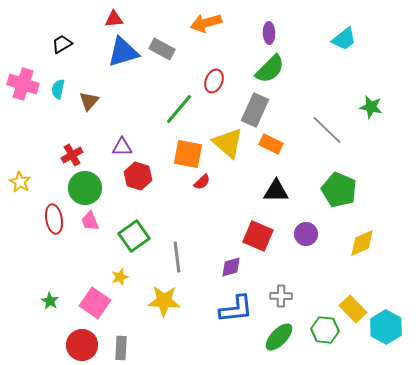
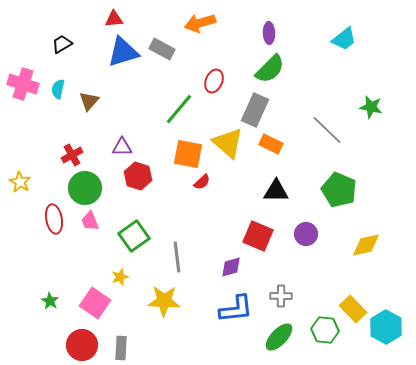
orange arrow at (206, 23): moved 6 px left
yellow diamond at (362, 243): moved 4 px right, 2 px down; rotated 12 degrees clockwise
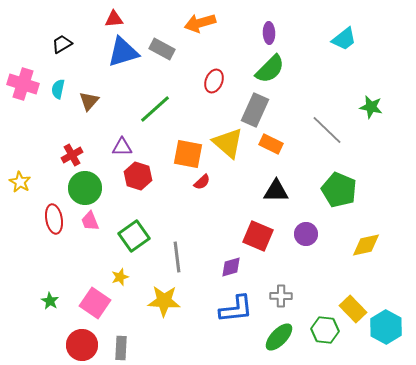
green line at (179, 109): moved 24 px left; rotated 8 degrees clockwise
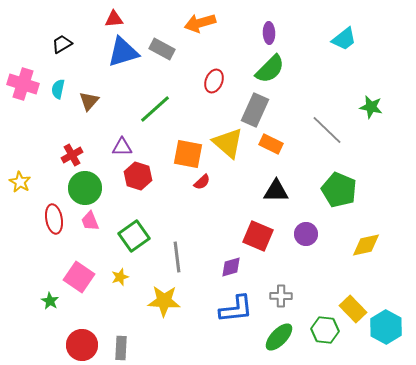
pink square at (95, 303): moved 16 px left, 26 px up
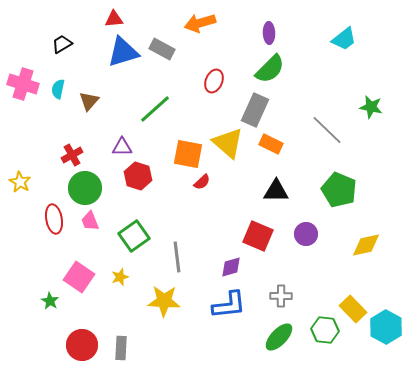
blue L-shape at (236, 309): moved 7 px left, 4 px up
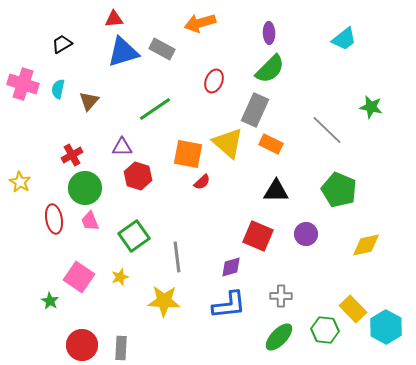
green line at (155, 109): rotated 8 degrees clockwise
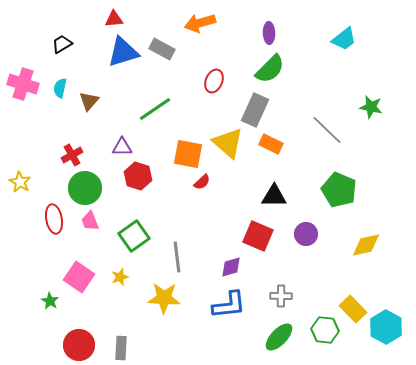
cyan semicircle at (58, 89): moved 2 px right, 1 px up
black triangle at (276, 191): moved 2 px left, 5 px down
yellow star at (164, 301): moved 3 px up
red circle at (82, 345): moved 3 px left
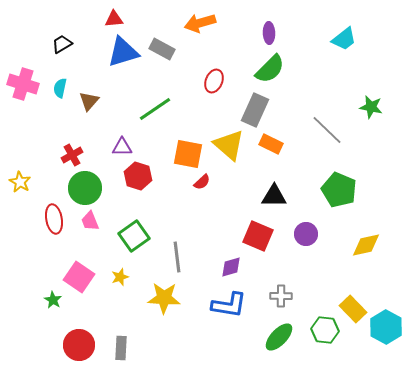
yellow triangle at (228, 143): moved 1 px right, 2 px down
green star at (50, 301): moved 3 px right, 1 px up
blue L-shape at (229, 305): rotated 15 degrees clockwise
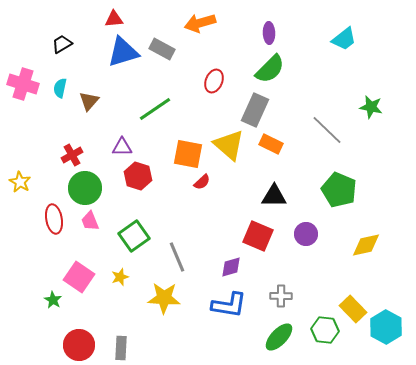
gray line at (177, 257): rotated 16 degrees counterclockwise
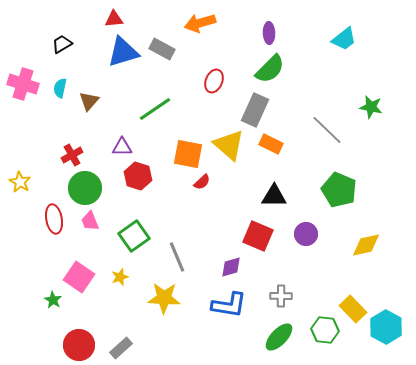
gray rectangle at (121, 348): rotated 45 degrees clockwise
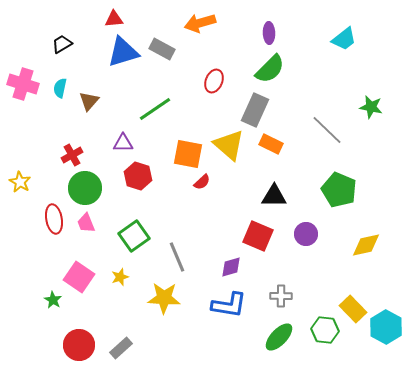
purple triangle at (122, 147): moved 1 px right, 4 px up
pink trapezoid at (90, 221): moved 4 px left, 2 px down
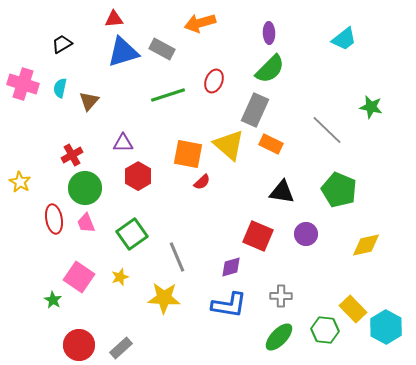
green line at (155, 109): moved 13 px right, 14 px up; rotated 16 degrees clockwise
red hexagon at (138, 176): rotated 12 degrees clockwise
black triangle at (274, 196): moved 8 px right, 4 px up; rotated 8 degrees clockwise
green square at (134, 236): moved 2 px left, 2 px up
